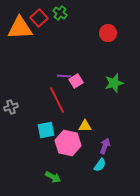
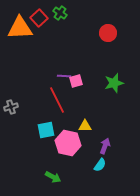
pink square: rotated 16 degrees clockwise
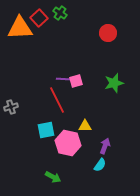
purple line: moved 1 px left, 3 px down
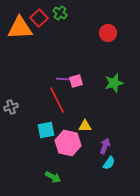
cyan semicircle: moved 9 px right, 2 px up
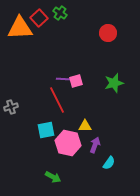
purple arrow: moved 10 px left, 1 px up
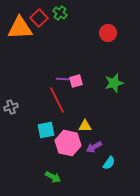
purple arrow: moved 1 px left, 2 px down; rotated 140 degrees counterclockwise
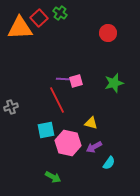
yellow triangle: moved 6 px right, 3 px up; rotated 16 degrees clockwise
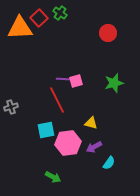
pink hexagon: rotated 20 degrees counterclockwise
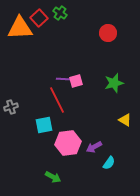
yellow triangle: moved 34 px right, 3 px up; rotated 16 degrees clockwise
cyan square: moved 2 px left, 5 px up
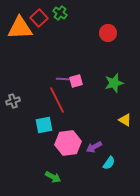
gray cross: moved 2 px right, 6 px up
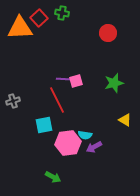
green cross: moved 2 px right; rotated 24 degrees counterclockwise
cyan semicircle: moved 24 px left, 28 px up; rotated 64 degrees clockwise
